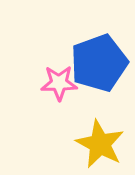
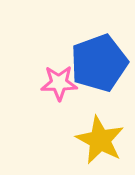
yellow star: moved 4 px up
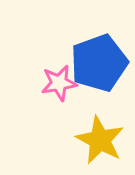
pink star: rotated 9 degrees counterclockwise
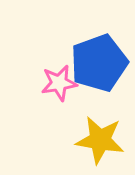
yellow star: rotated 18 degrees counterclockwise
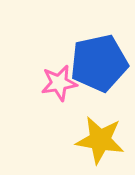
blue pentagon: rotated 8 degrees clockwise
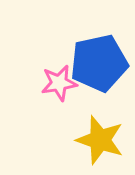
yellow star: rotated 9 degrees clockwise
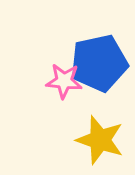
pink star: moved 5 px right, 2 px up; rotated 15 degrees clockwise
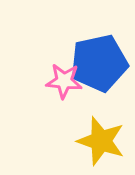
yellow star: moved 1 px right, 1 px down
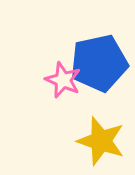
pink star: moved 1 px left, 1 px up; rotated 18 degrees clockwise
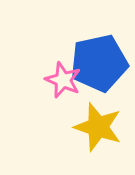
yellow star: moved 3 px left, 14 px up
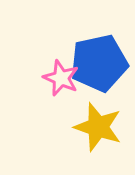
pink star: moved 2 px left, 2 px up
